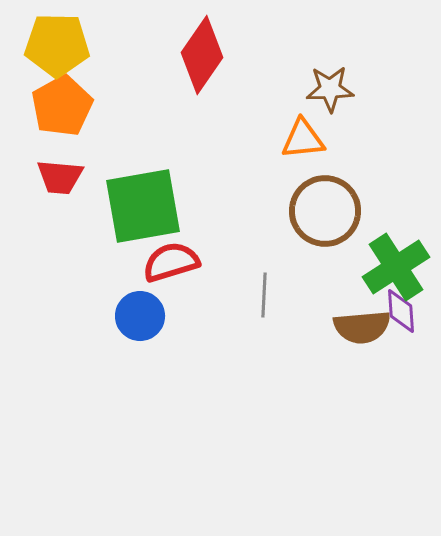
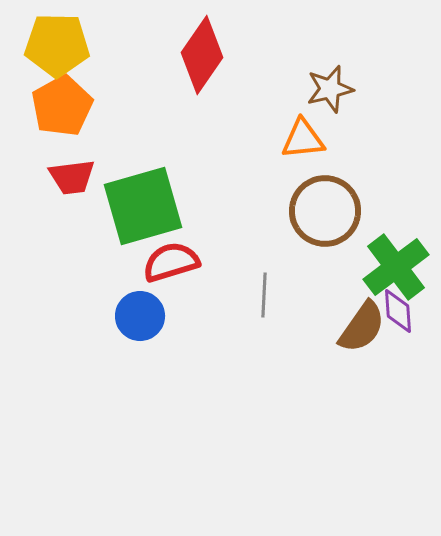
brown star: rotated 12 degrees counterclockwise
red trapezoid: moved 12 px right; rotated 12 degrees counterclockwise
green square: rotated 6 degrees counterclockwise
green cross: rotated 4 degrees counterclockwise
purple diamond: moved 3 px left
brown semicircle: rotated 50 degrees counterclockwise
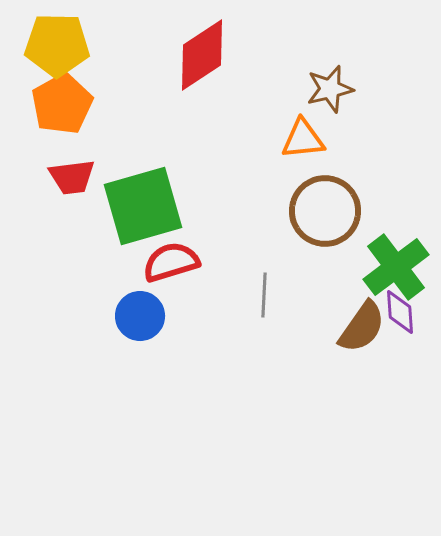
red diamond: rotated 22 degrees clockwise
orange pentagon: moved 2 px up
purple diamond: moved 2 px right, 1 px down
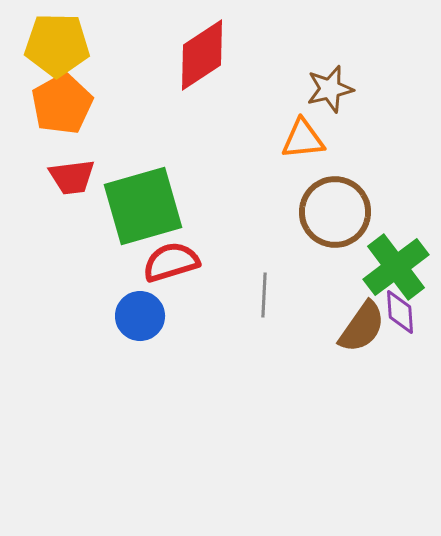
brown circle: moved 10 px right, 1 px down
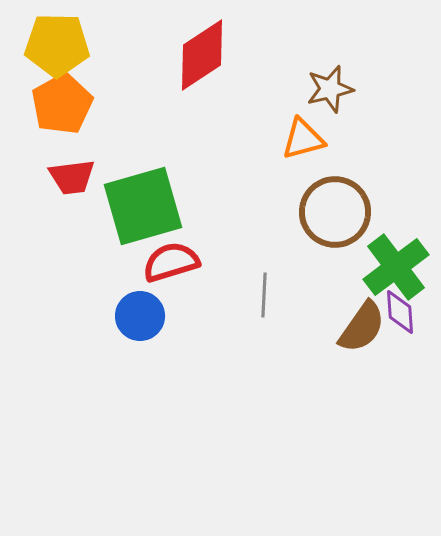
orange triangle: rotated 9 degrees counterclockwise
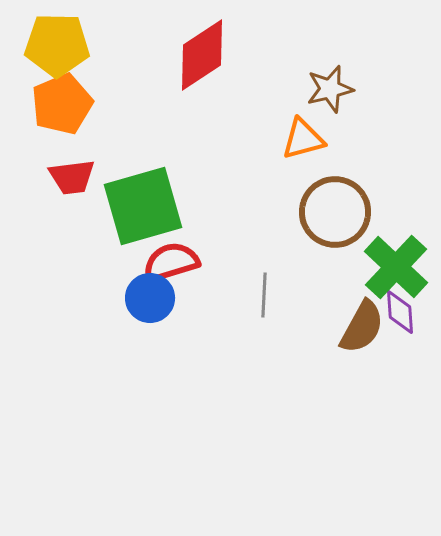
orange pentagon: rotated 6 degrees clockwise
green cross: rotated 10 degrees counterclockwise
blue circle: moved 10 px right, 18 px up
brown semicircle: rotated 6 degrees counterclockwise
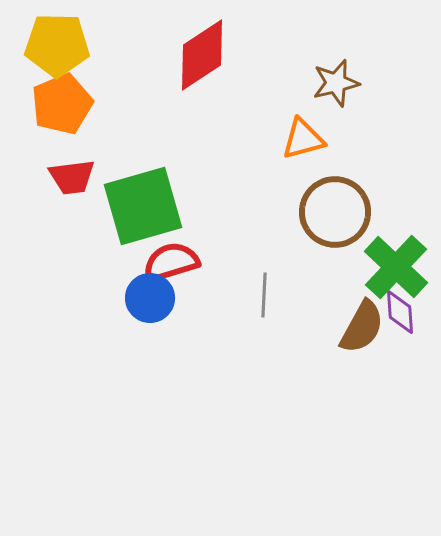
brown star: moved 6 px right, 6 px up
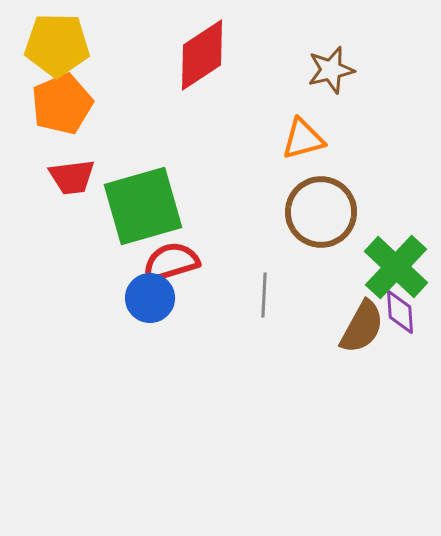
brown star: moved 5 px left, 13 px up
brown circle: moved 14 px left
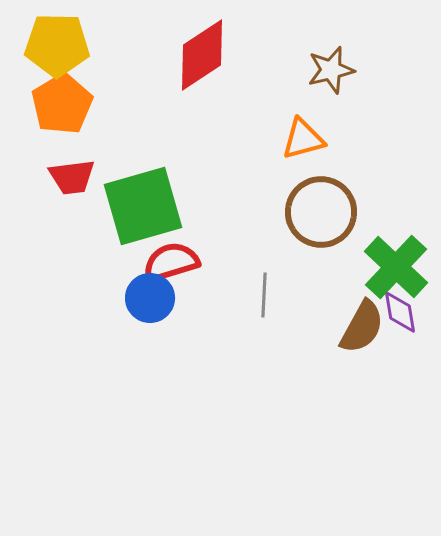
orange pentagon: rotated 8 degrees counterclockwise
purple diamond: rotated 6 degrees counterclockwise
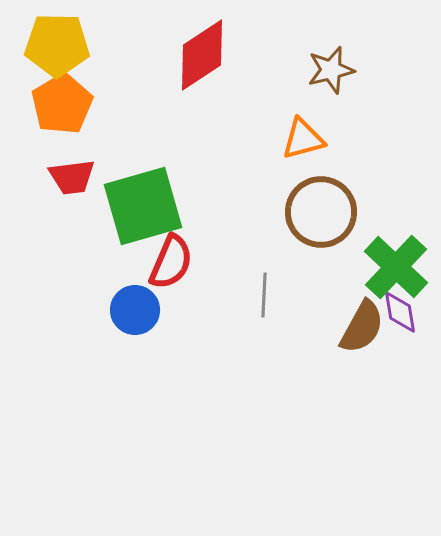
red semicircle: rotated 130 degrees clockwise
blue circle: moved 15 px left, 12 px down
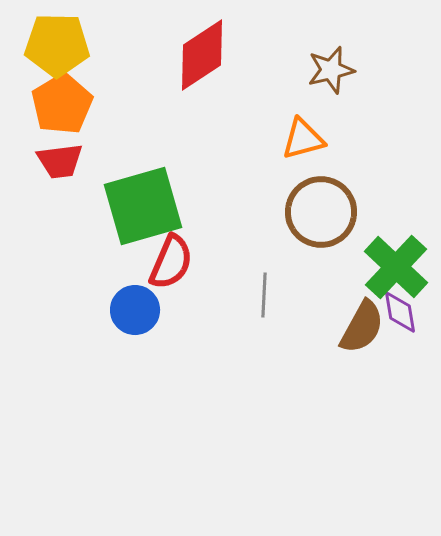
red trapezoid: moved 12 px left, 16 px up
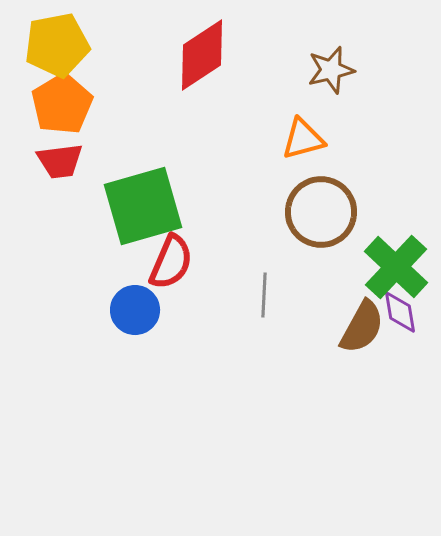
yellow pentagon: rotated 12 degrees counterclockwise
